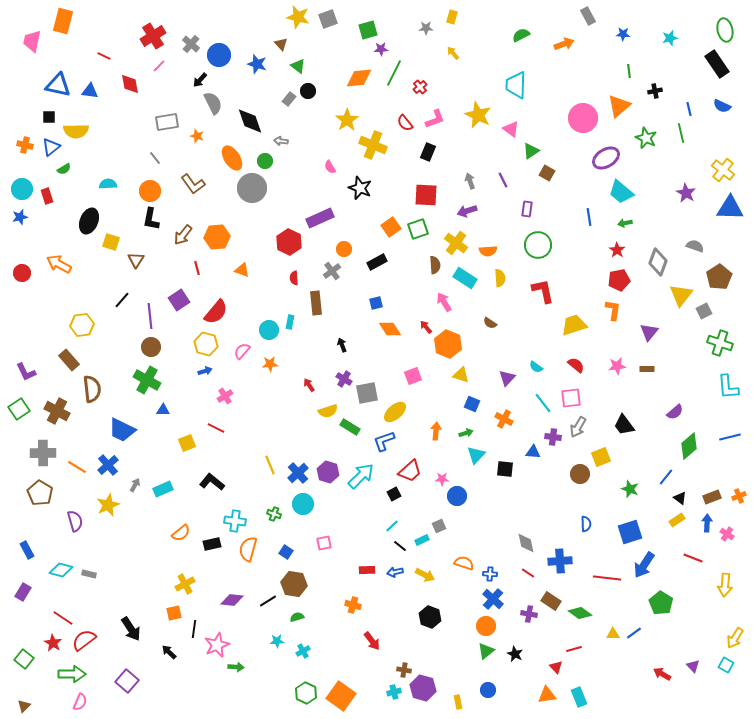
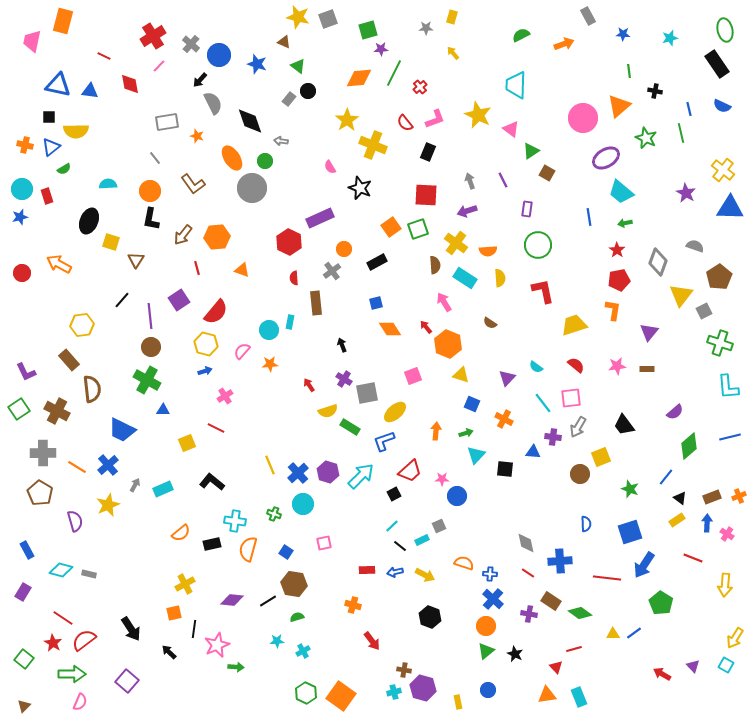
brown triangle at (281, 44): moved 3 px right, 2 px up; rotated 24 degrees counterclockwise
black cross at (655, 91): rotated 24 degrees clockwise
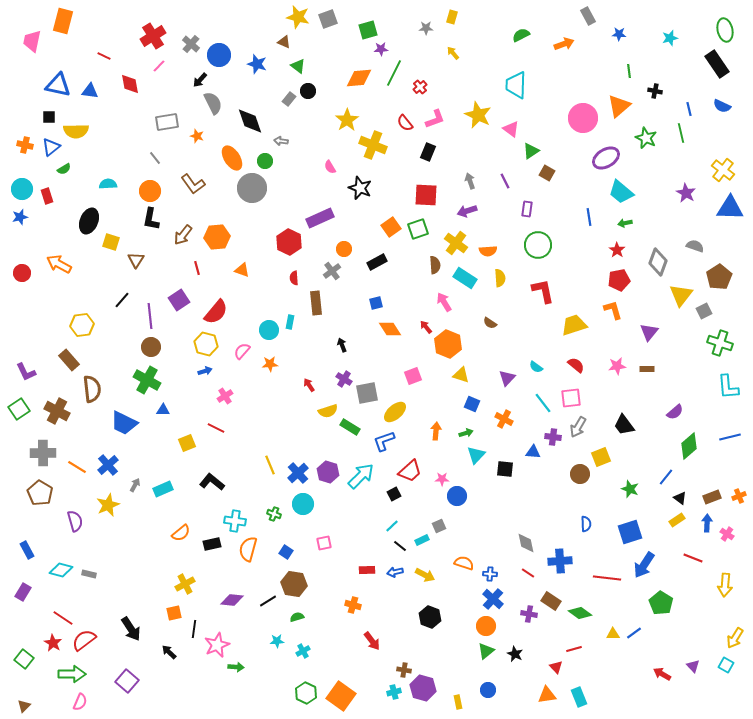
blue star at (623, 34): moved 4 px left
purple line at (503, 180): moved 2 px right, 1 px down
orange L-shape at (613, 310): rotated 25 degrees counterclockwise
blue trapezoid at (122, 430): moved 2 px right, 7 px up
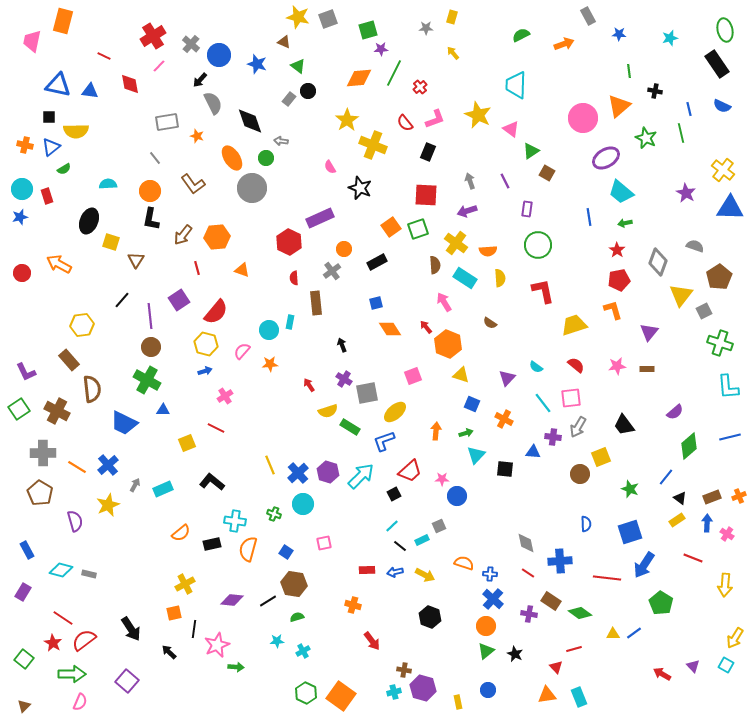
green circle at (265, 161): moved 1 px right, 3 px up
